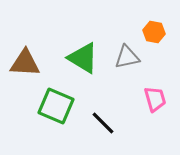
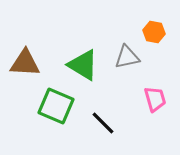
green triangle: moved 7 px down
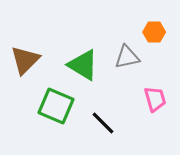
orange hexagon: rotated 10 degrees counterclockwise
brown triangle: moved 3 px up; rotated 48 degrees counterclockwise
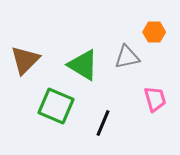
black line: rotated 68 degrees clockwise
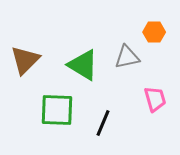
green square: moved 1 px right, 4 px down; rotated 21 degrees counterclockwise
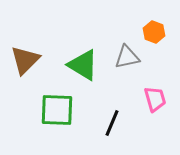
orange hexagon: rotated 20 degrees clockwise
black line: moved 9 px right
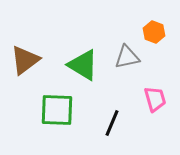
brown triangle: rotated 8 degrees clockwise
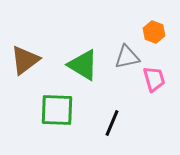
pink trapezoid: moved 1 px left, 20 px up
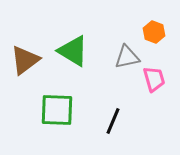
green triangle: moved 10 px left, 14 px up
black line: moved 1 px right, 2 px up
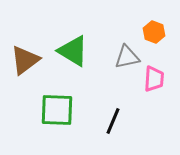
pink trapezoid: rotated 20 degrees clockwise
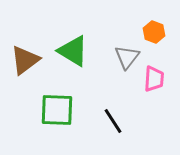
gray triangle: rotated 40 degrees counterclockwise
black line: rotated 56 degrees counterclockwise
